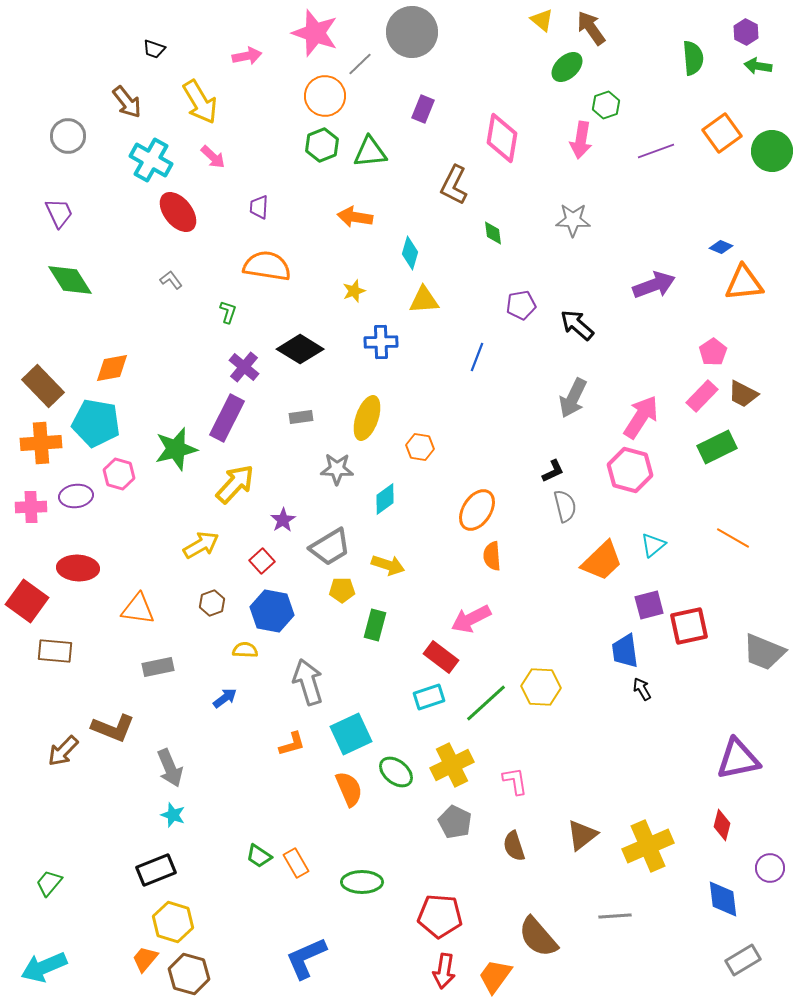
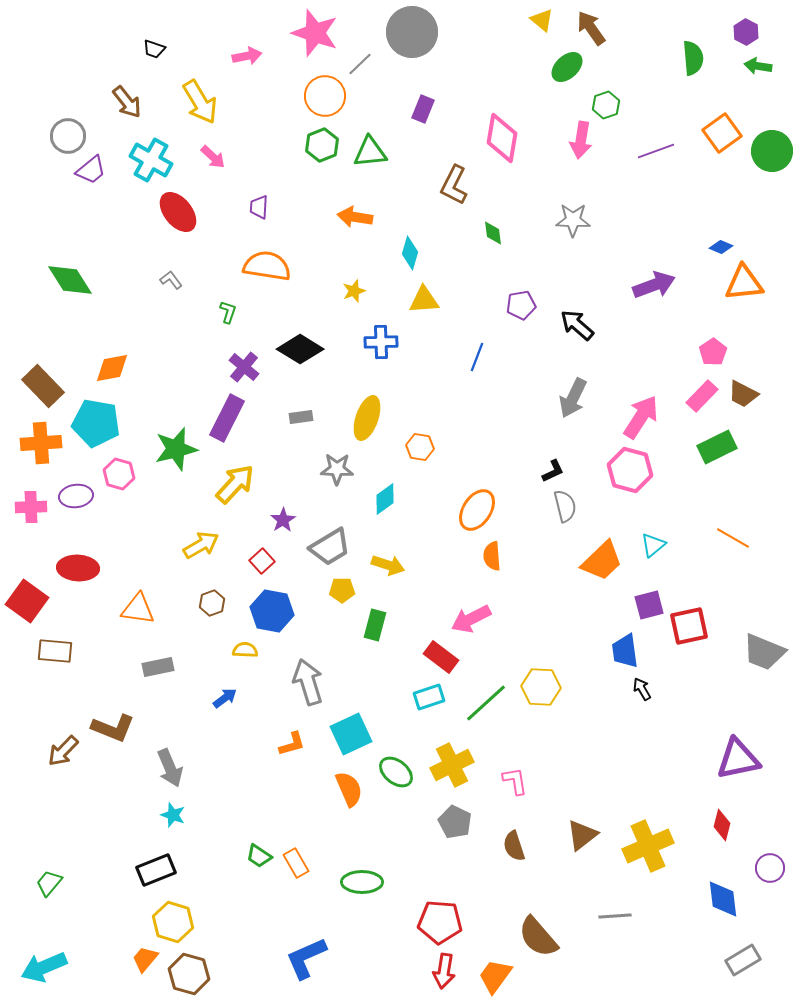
purple trapezoid at (59, 213): moved 32 px right, 43 px up; rotated 76 degrees clockwise
red pentagon at (440, 916): moved 6 px down
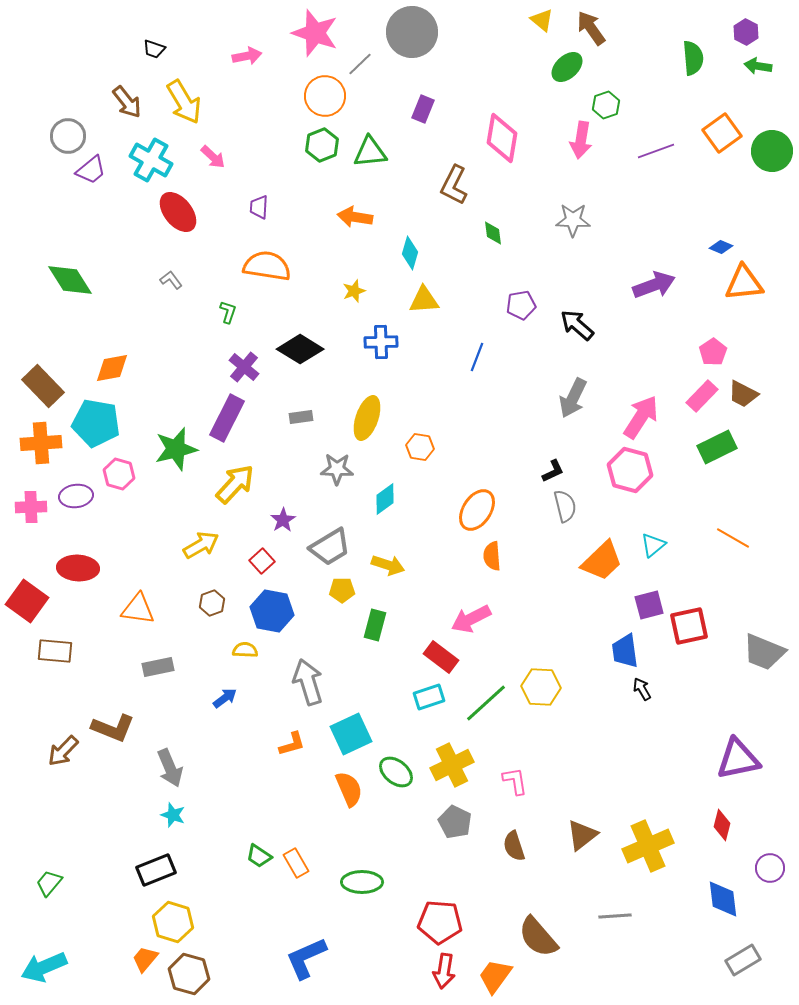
yellow arrow at (200, 102): moved 16 px left
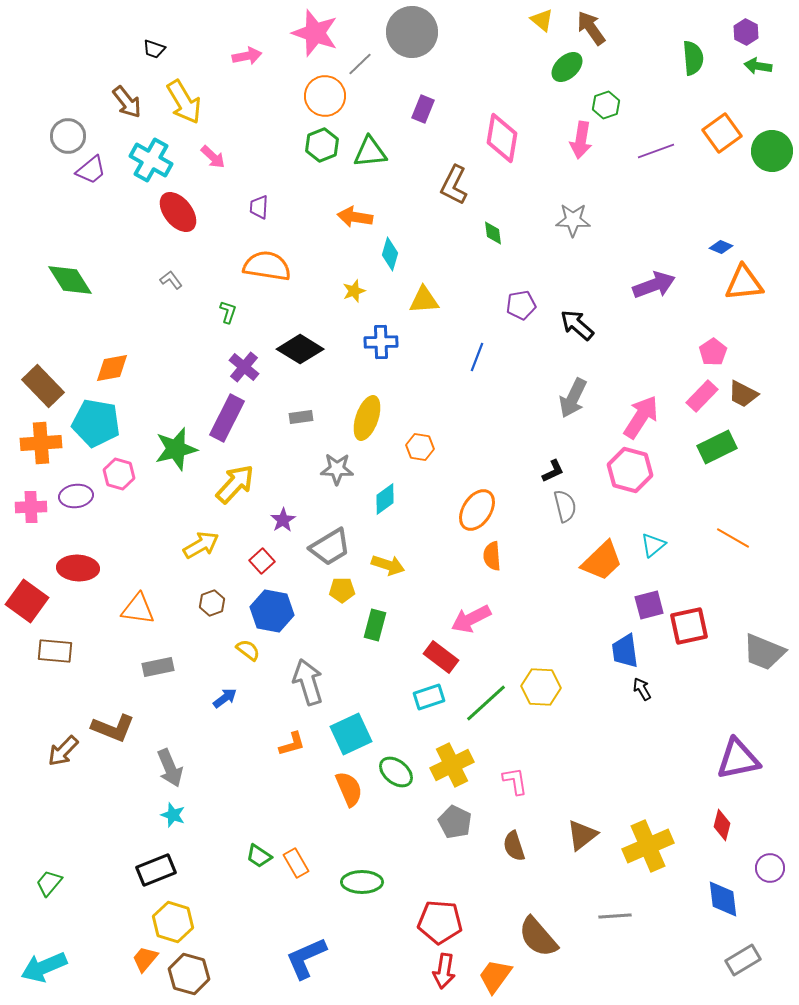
cyan diamond at (410, 253): moved 20 px left, 1 px down
yellow semicircle at (245, 650): moved 3 px right; rotated 35 degrees clockwise
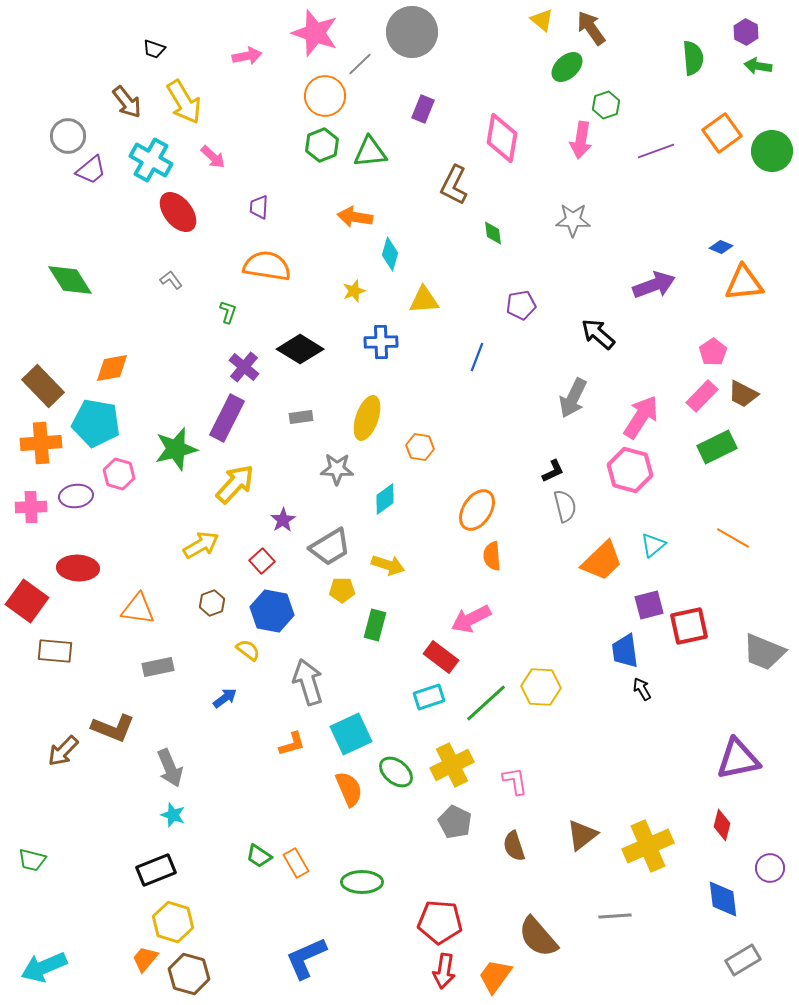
black arrow at (577, 325): moved 21 px right, 9 px down
green trapezoid at (49, 883): moved 17 px left, 23 px up; rotated 116 degrees counterclockwise
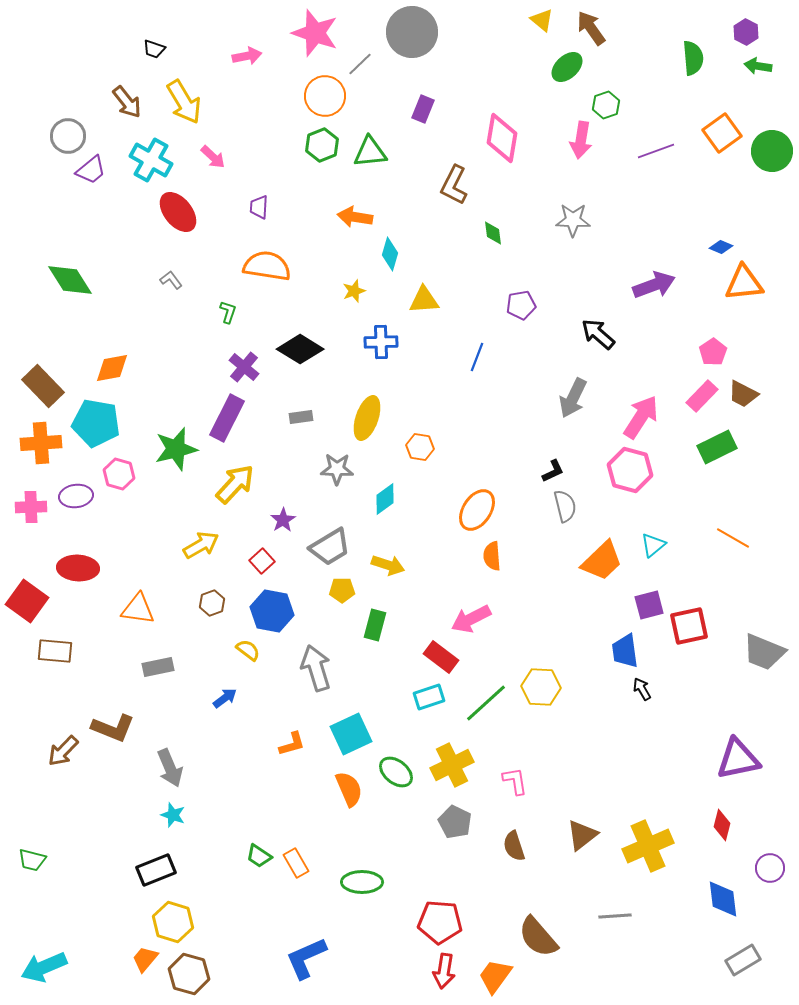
gray arrow at (308, 682): moved 8 px right, 14 px up
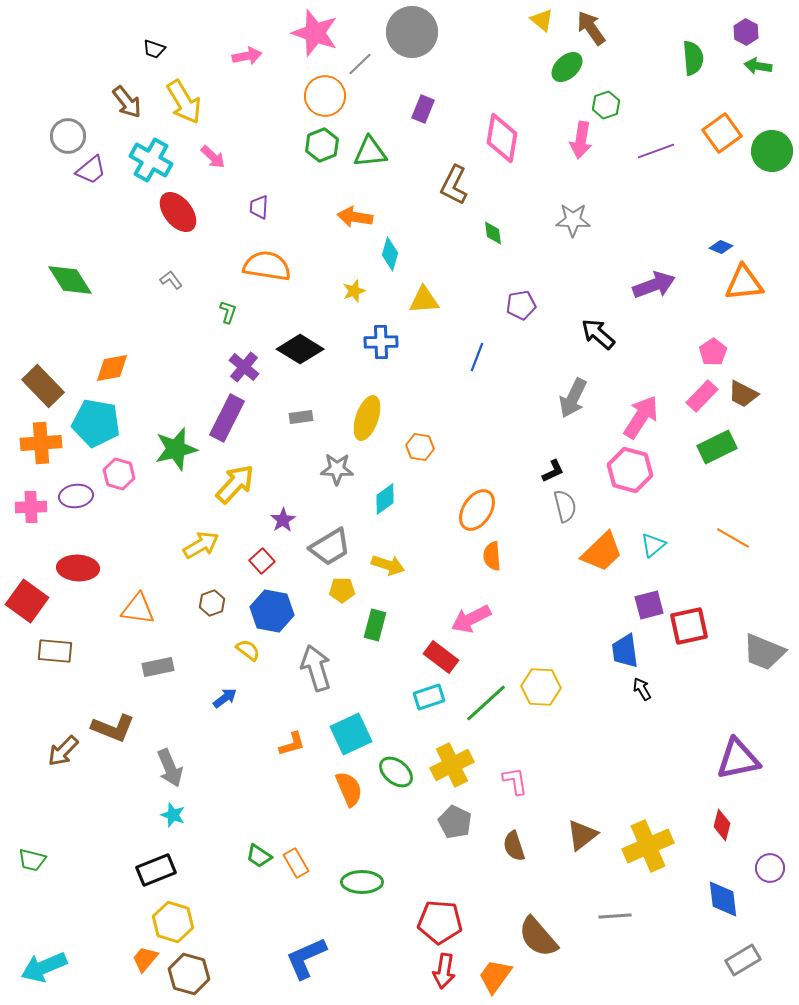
orange trapezoid at (602, 561): moved 9 px up
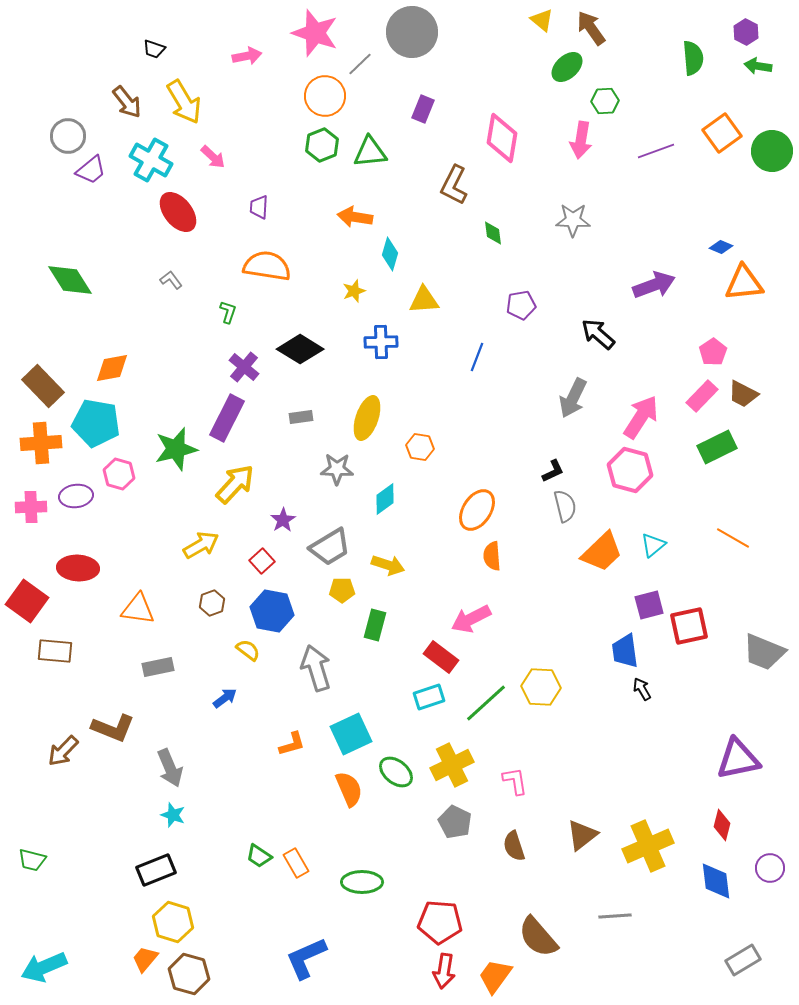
green hexagon at (606, 105): moved 1 px left, 4 px up; rotated 16 degrees clockwise
blue diamond at (723, 899): moved 7 px left, 18 px up
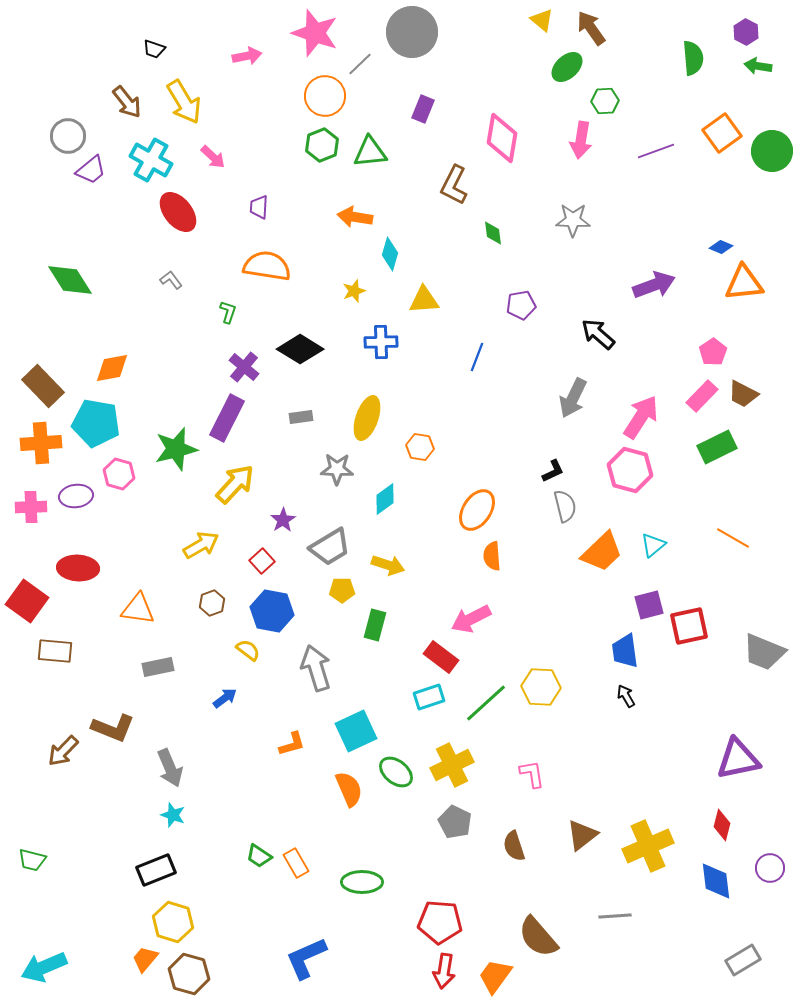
black arrow at (642, 689): moved 16 px left, 7 px down
cyan square at (351, 734): moved 5 px right, 3 px up
pink L-shape at (515, 781): moved 17 px right, 7 px up
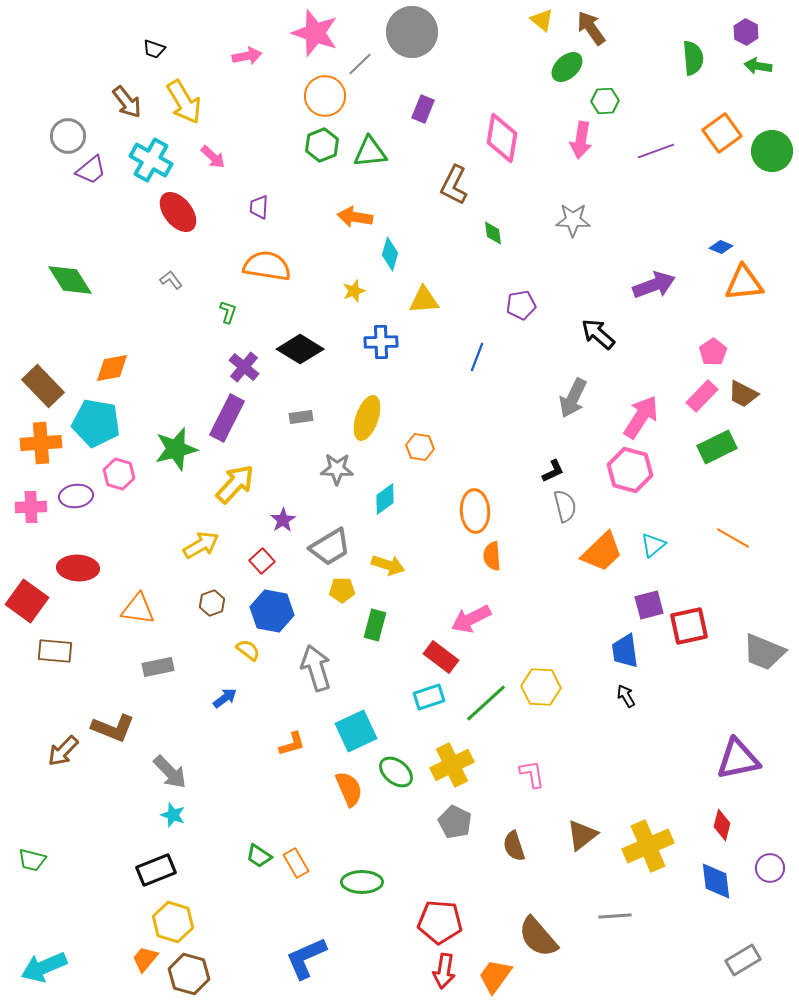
orange ellipse at (477, 510): moved 2 px left, 1 px down; rotated 36 degrees counterclockwise
gray arrow at (170, 768): moved 4 px down; rotated 21 degrees counterclockwise
